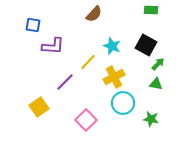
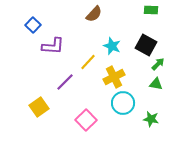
blue square: rotated 35 degrees clockwise
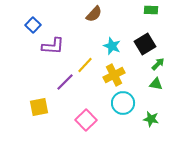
black square: moved 1 px left, 1 px up; rotated 30 degrees clockwise
yellow line: moved 3 px left, 3 px down
yellow cross: moved 2 px up
yellow square: rotated 24 degrees clockwise
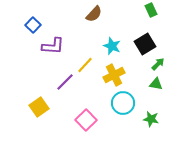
green rectangle: rotated 64 degrees clockwise
yellow square: rotated 24 degrees counterclockwise
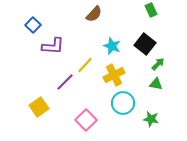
black square: rotated 20 degrees counterclockwise
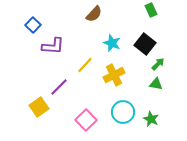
cyan star: moved 3 px up
purple line: moved 6 px left, 5 px down
cyan circle: moved 9 px down
green star: rotated 14 degrees clockwise
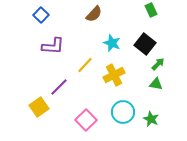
blue square: moved 8 px right, 10 px up
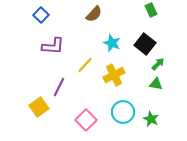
purple line: rotated 18 degrees counterclockwise
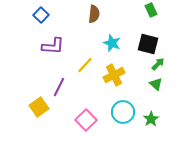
brown semicircle: rotated 36 degrees counterclockwise
black square: moved 3 px right; rotated 25 degrees counterclockwise
green triangle: rotated 32 degrees clockwise
green star: rotated 14 degrees clockwise
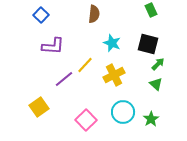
purple line: moved 5 px right, 8 px up; rotated 24 degrees clockwise
